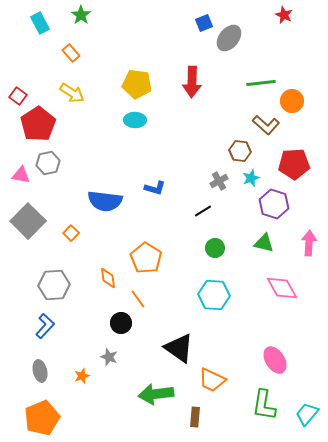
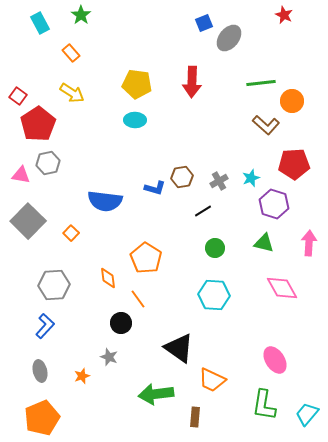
brown hexagon at (240, 151): moved 58 px left, 26 px down; rotated 15 degrees counterclockwise
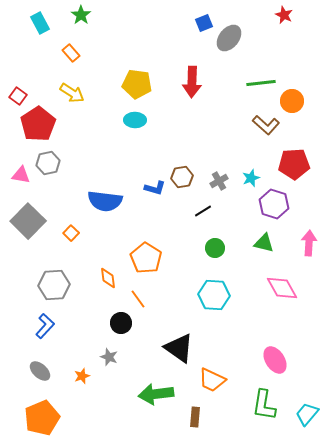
gray ellipse at (40, 371): rotated 35 degrees counterclockwise
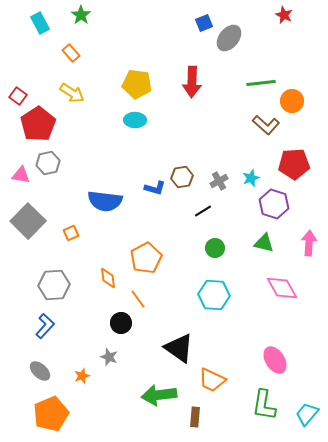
orange square at (71, 233): rotated 21 degrees clockwise
orange pentagon at (146, 258): rotated 12 degrees clockwise
green arrow at (156, 394): moved 3 px right, 1 px down
orange pentagon at (42, 418): moved 9 px right, 4 px up
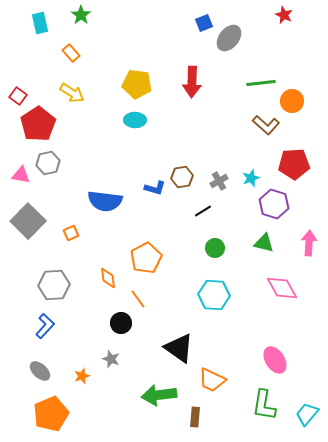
cyan rectangle at (40, 23): rotated 15 degrees clockwise
gray star at (109, 357): moved 2 px right, 2 px down
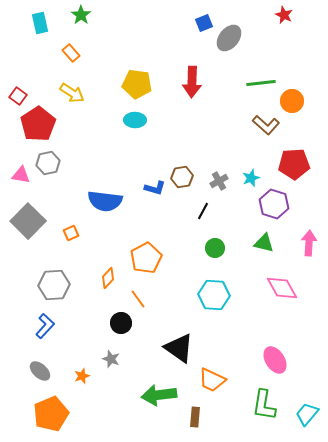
black line at (203, 211): rotated 30 degrees counterclockwise
orange diamond at (108, 278): rotated 50 degrees clockwise
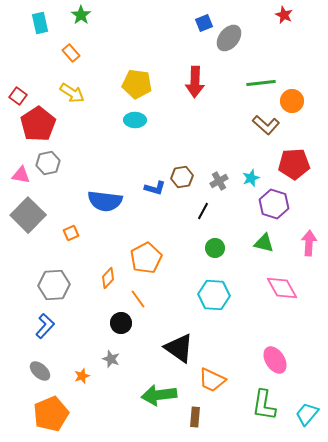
red arrow at (192, 82): moved 3 px right
gray square at (28, 221): moved 6 px up
